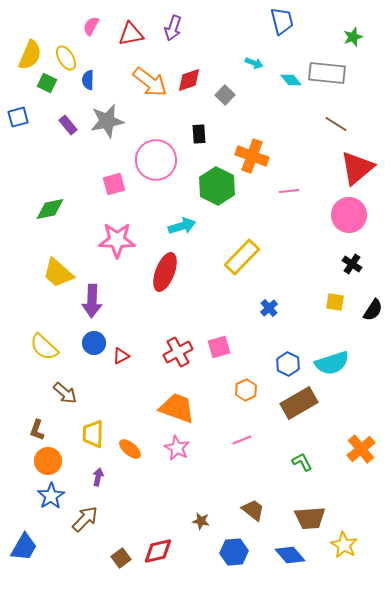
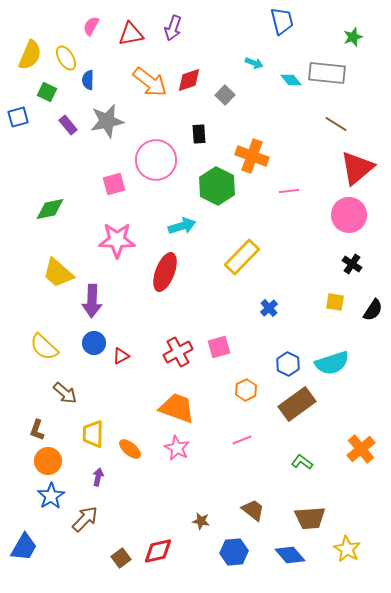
green square at (47, 83): moved 9 px down
brown rectangle at (299, 403): moved 2 px left, 1 px down; rotated 6 degrees counterclockwise
green L-shape at (302, 462): rotated 25 degrees counterclockwise
yellow star at (344, 545): moved 3 px right, 4 px down
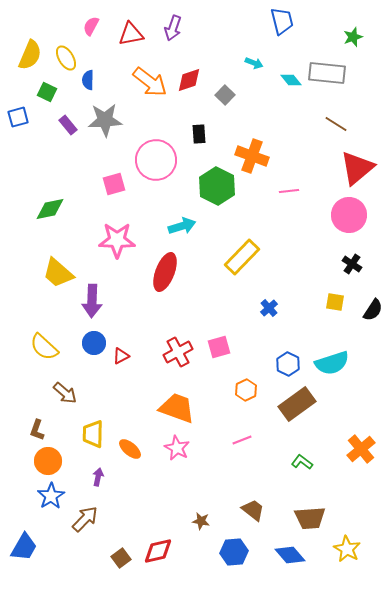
gray star at (107, 121): moved 2 px left, 1 px up; rotated 8 degrees clockwise
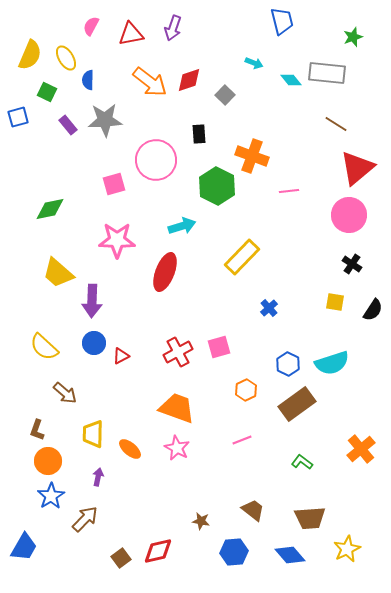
yellow star at (347, 549): rotated 16 degrees clockwise
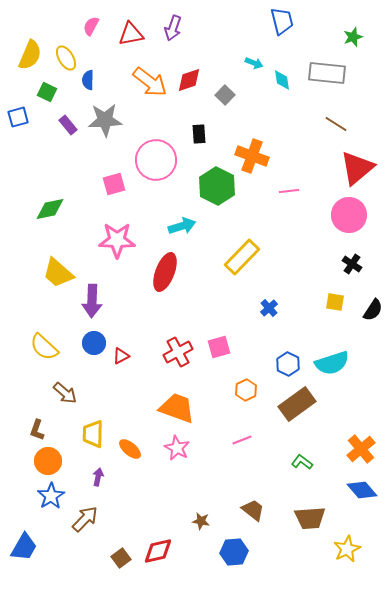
cyan diamond at (291, 80): moved 9 px left; rotated 30 degrees clockwise
blue diamond at (290, 555): moved 72 px right, 65 px up
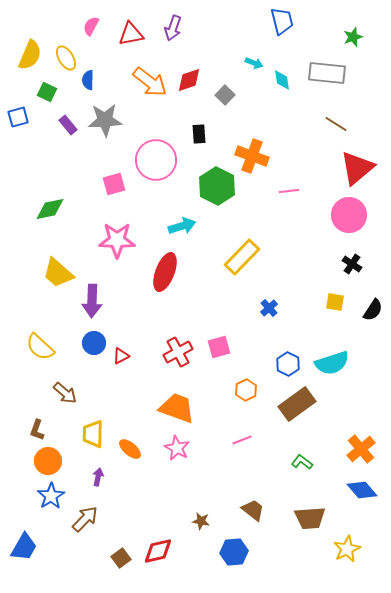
yellow semicircle at (44, 347): moved 4 px left
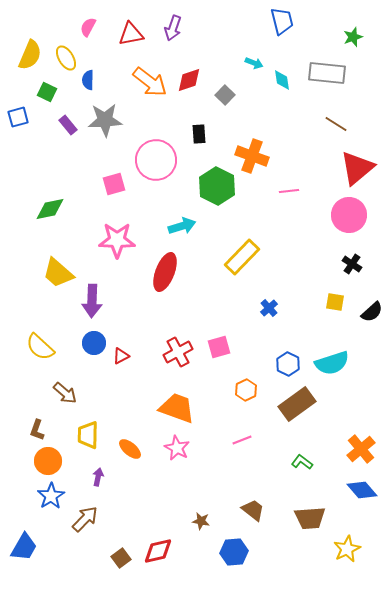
pink semicircle at (91, 26): moved 3 px left, 1 px down
black semicircle at (373, 310): moved 1 px left, 2 px down; rotated 15 degrees clockwise
yellow trapezoid at (93, 434): moved 5 px left, 1 px down
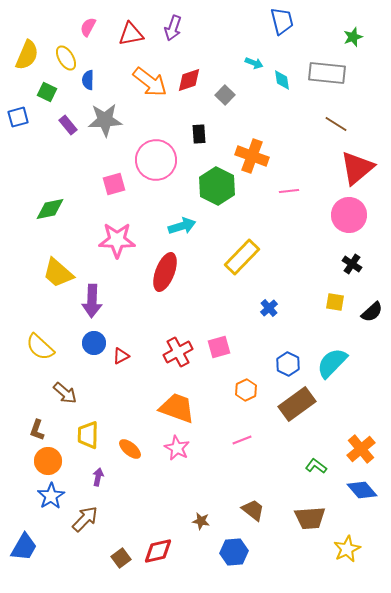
yellow semicircle at (30, 55): moved 3 px left
cyan semicircle at (332, 363): rotated 152 degrees clockwise
green L-shape at (302, 462): moved 14 px right, 4 px down
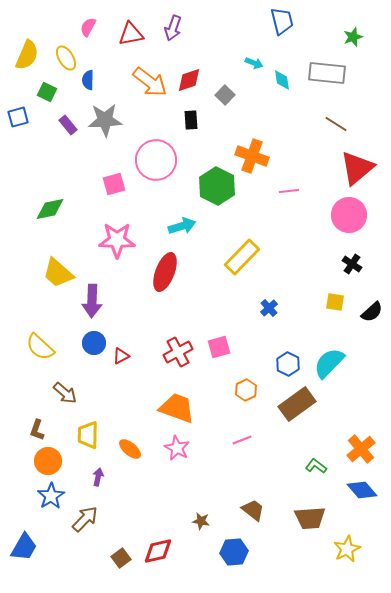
black rectangle at (199, 134): moved 8 px left, 14 px up
cyan semicircle at (332, 363): moved 3 px left
